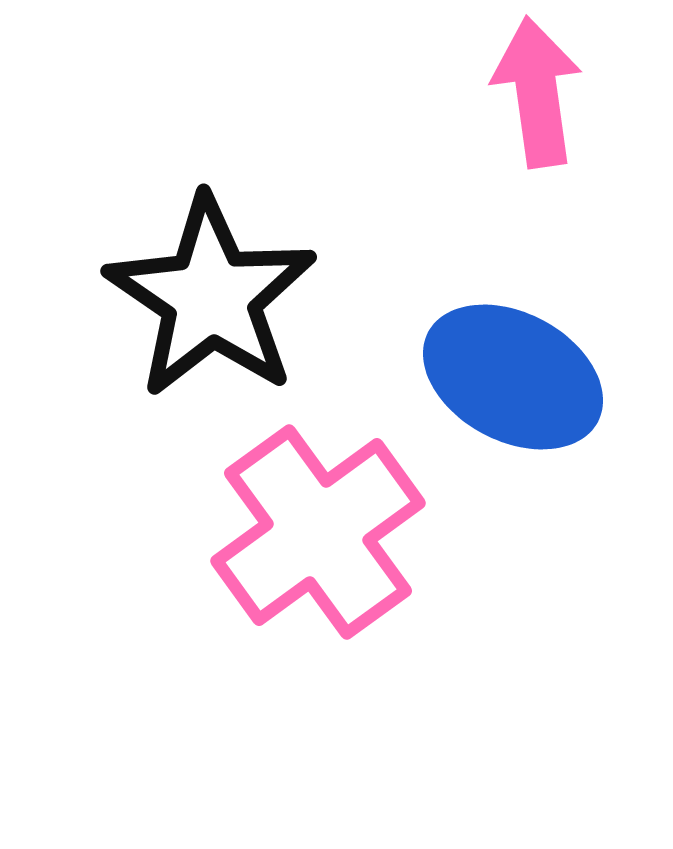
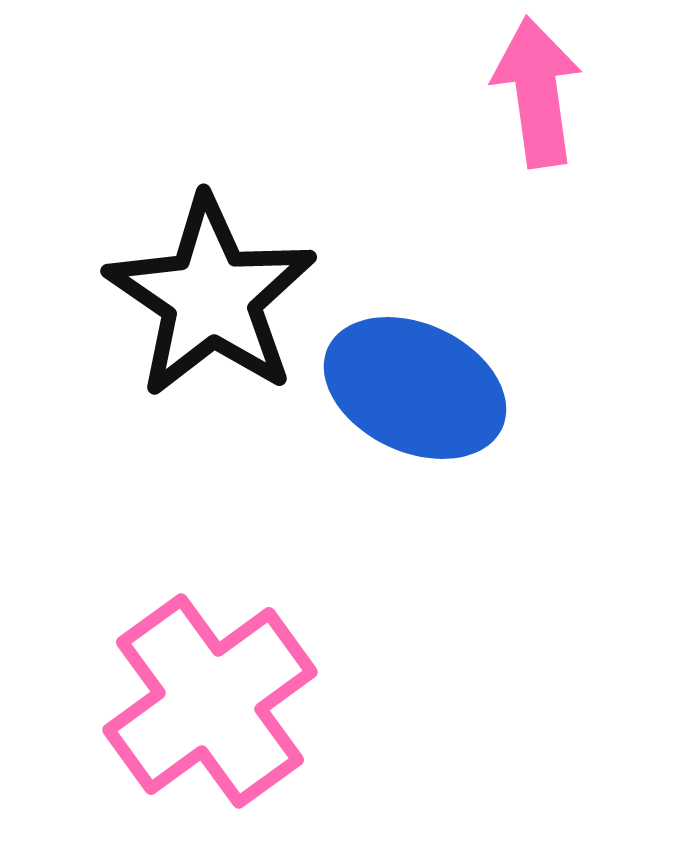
blue ellipse: moved 98 px left, 11 px down; rotated 3 degrees counterclockwise
pink cross: moved 108 px left, 169 px down
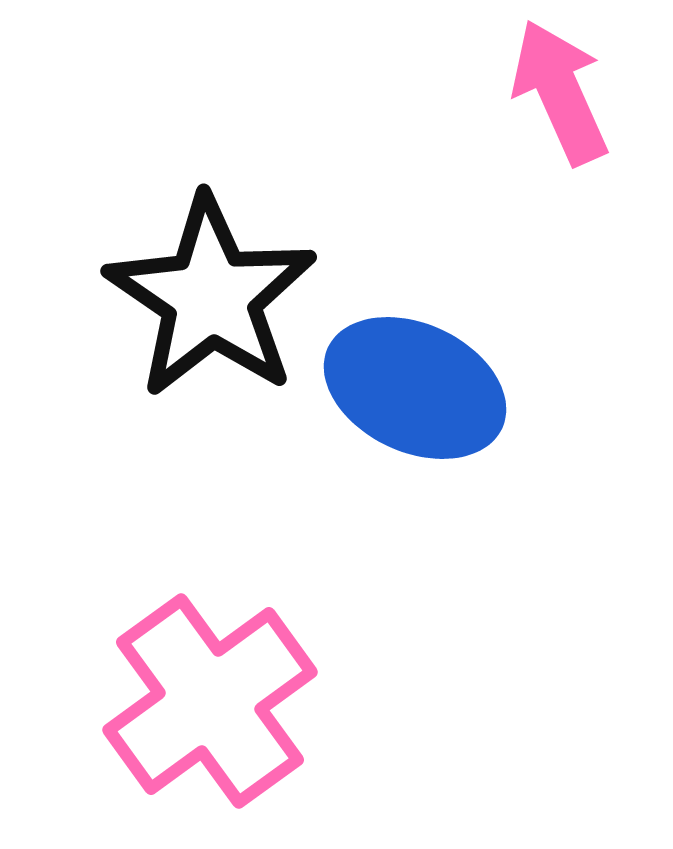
pink arrow: moved 23 px right; rotated 16 degrees counterclockwise
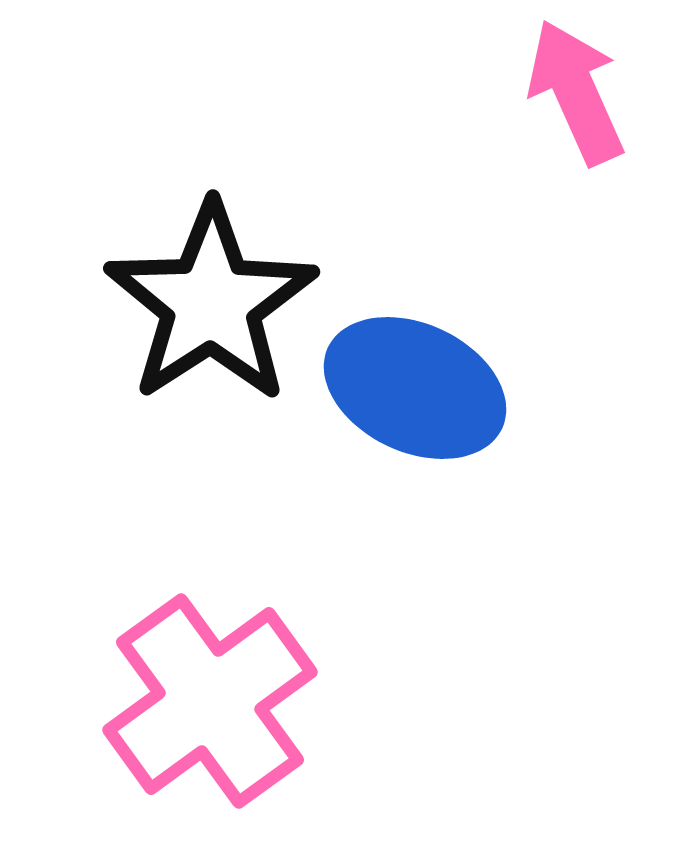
pink arrow: moved 16 px right
black star: moved 6 px down; rotated 5 degrees clockwise
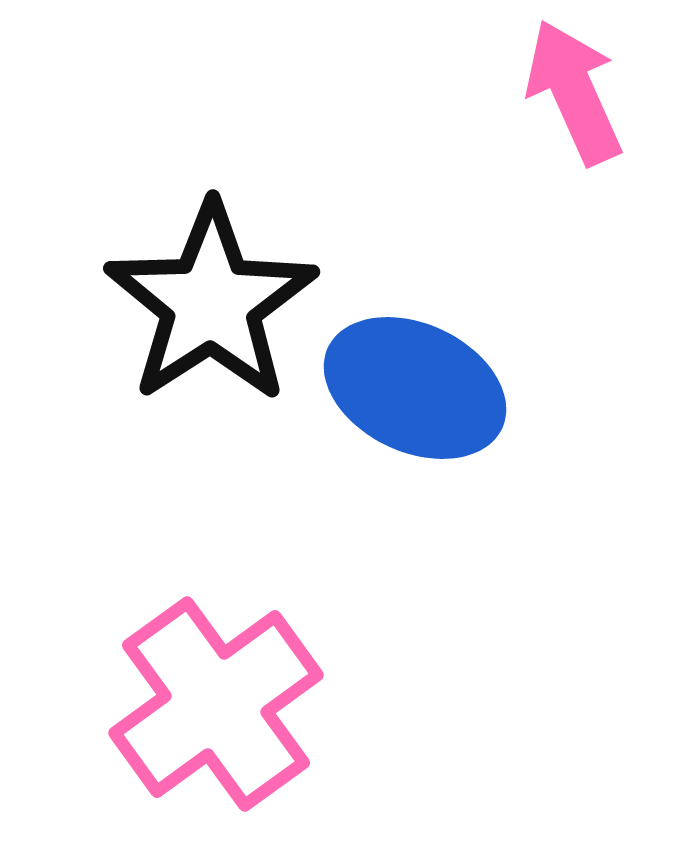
pink arrow: moved 2 px left
pink cross: moved 6 px right, 3 px down
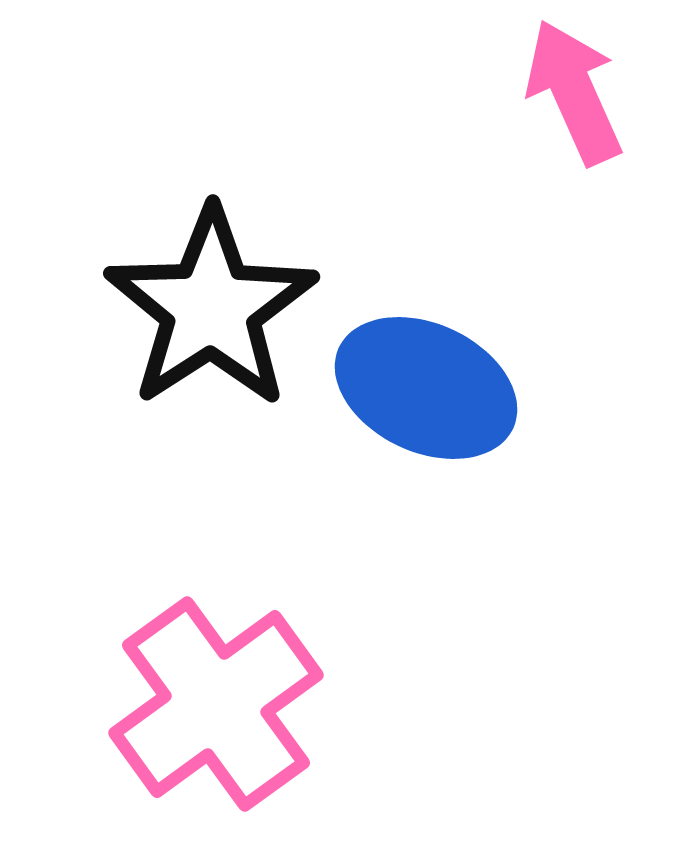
black star: moved 5 px down
blue ellipse: moved 11 px right
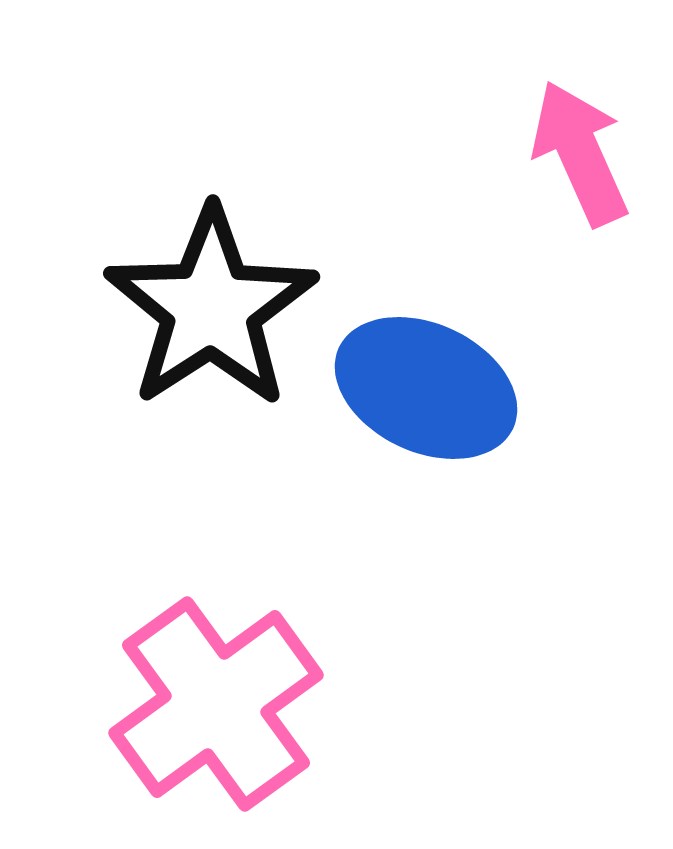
pink arrow: moved 6 px right, 61 px down
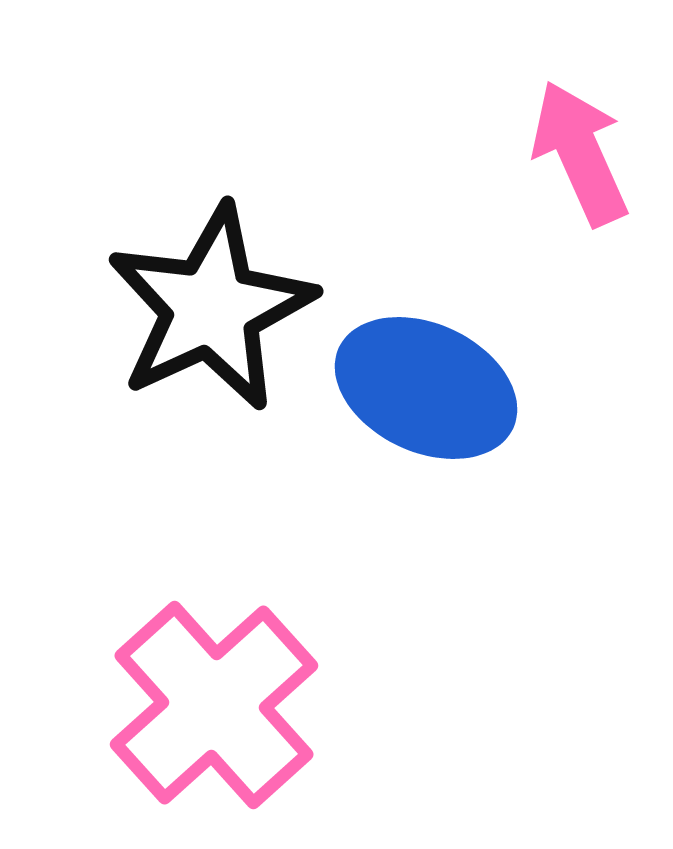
black star: rotated 8 degrees clockwise
pink cross: moved 2 px left, 1 px down; rotated 6 degrees counterclockwise
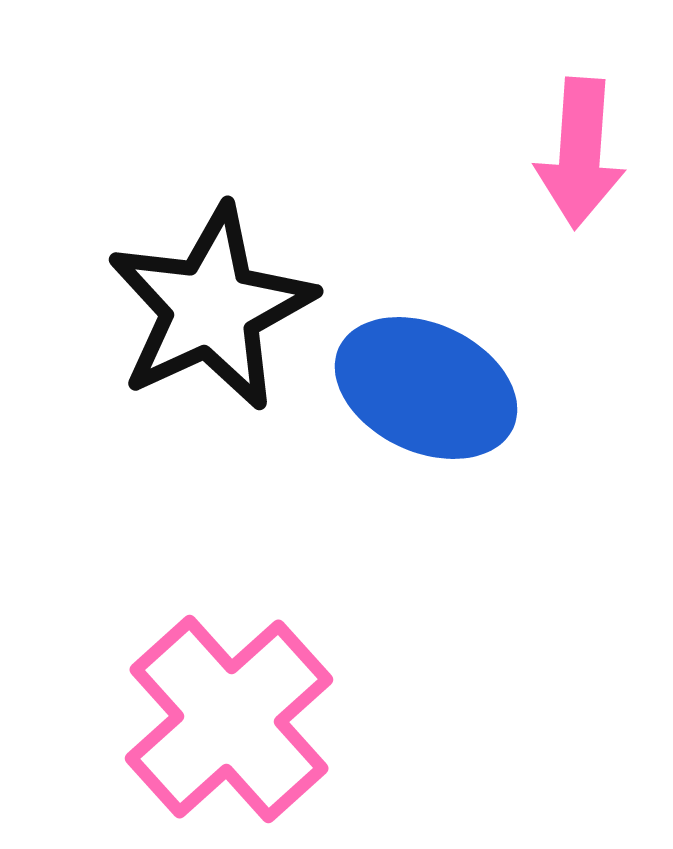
pink arrow: rotated 152 degrees counterclockwise
pink cross: moved 15 px right, 14 px down
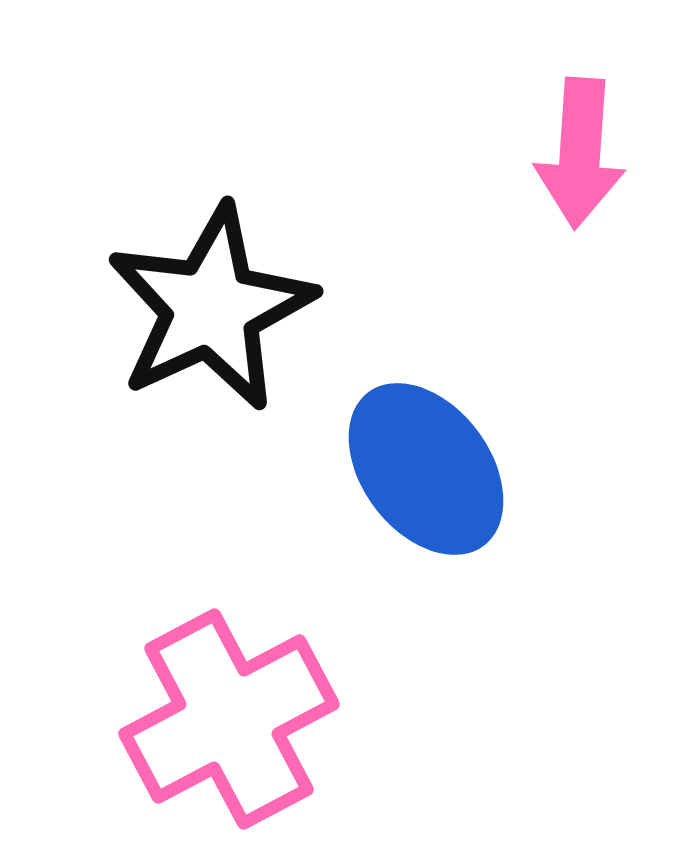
blue ellipse: moved 81 px down; rotated 28 degrees clockwise
pink cross: rotated 14 degrees clockwise
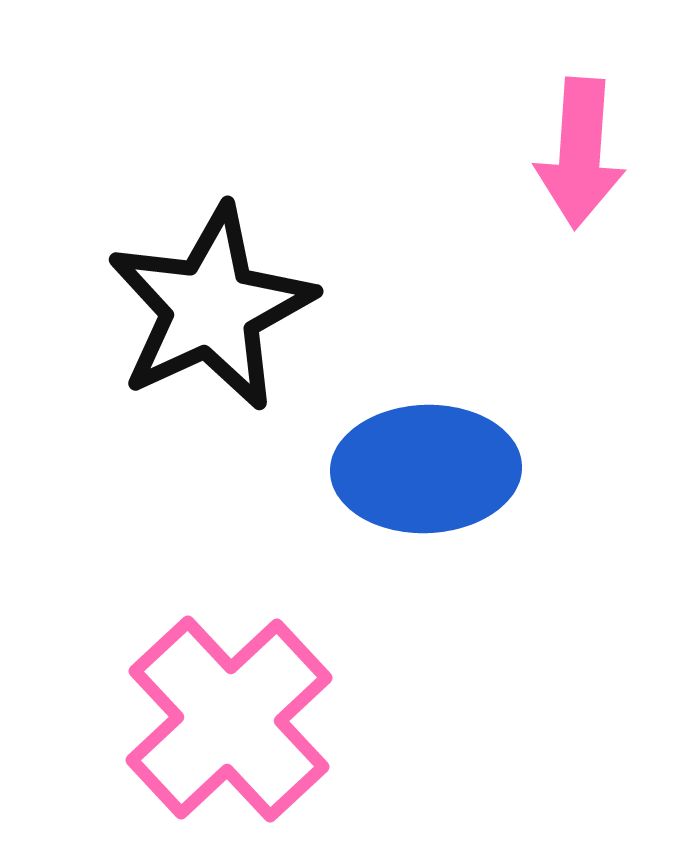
blue ellipse: rotated 55 degrees counterclockwise
pink cross: rotated 15 degrees counterclockwise
